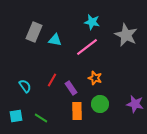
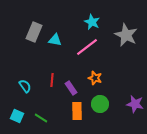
cyan star: rotated 14 degrees clockwise
red line: rotated 24 degrees counterclockwise
cyan square: moved 1 px right; rotated 32 degrees clockwise
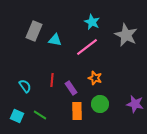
gray rectangle: moved 1 px up
green line: moved 1 px left, 3 px up
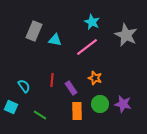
cyan semicircle: moved 1 px left
purple star: moved 12 px left
cyan square: moved 6 px left, 9 px up
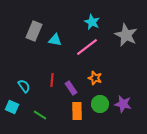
cyan square: moved 1 px right
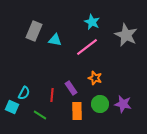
red line: moved 15 px down
cyan semicircle: moved 7 px down; rotated 64 degrees clockwise
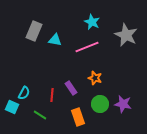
pink line: rotated 15 degrees clockwise
orange rectangle: moved 1 px right, 6 px down; rotated 18 degrees counterclockwise
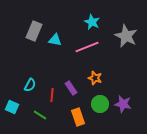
gray star: moved 1 px down
cyan semicircle: moved 6 px right, 8 px up
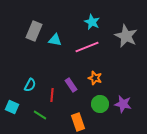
purple rectangle: moved 3 px up
orange rectangle: moved 5 px down
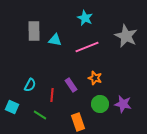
cyan star: moved 7 px left, 4 px up
gray rectangle: rotated 24 degrees counterclockwise
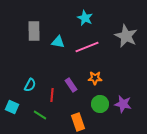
cyan triangle: moved 3 px right, 2 px down
orange star: rotated 16 degrees counterclockwise
